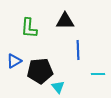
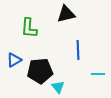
black triangle: moved 1 px right, 7 px up; rotated 12 degrees counterclockwise
blue triangle: moved 1 px up
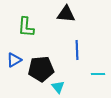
black triangle: rotated 18 degrees clockwise
green L-shape: moved 3 px left, 1 px up
blue line: moved 1 px left
black pentagon: moved 1 px right, 2 px up
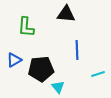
cyan line: rotated 16 degrees counterclockwise
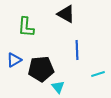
black triangle: rotated 24 degrees clockwise
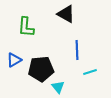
cyan line: moved 8 px left, 2 px up
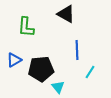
cyan line: rotated 40 degrees counterclockwise
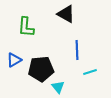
cyan line: rotated 40 degrees clockwise
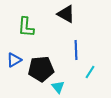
blue line: moved 1 px left
cyan line: rotated 40 degrees counterclockwise
